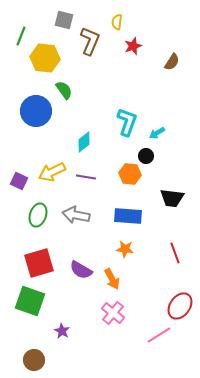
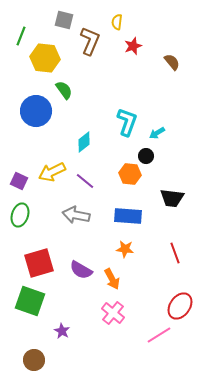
brown semicircle: rotated 72 degrees counterclockwise
purple line: moved 1 px left, 4 px down; rotated 30 degrees clockwise
green ellipse: moved 18 px left
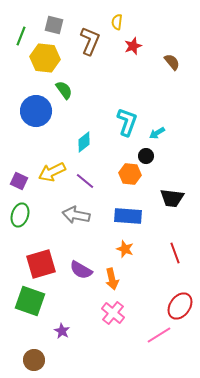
gray square: moved 10 px left, 5 px down
orange star: rotated 12 degrees clockwise
red square: moved 2 px right, 1 px down
orange arrow: rotated 15 degrees clockwise
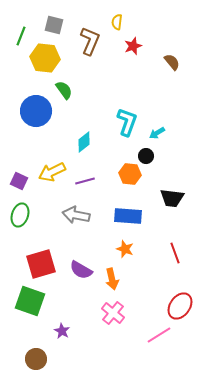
purple line: rotated 54 degrees counterclockwise
brown circle: moved 2 px right, 1 px up
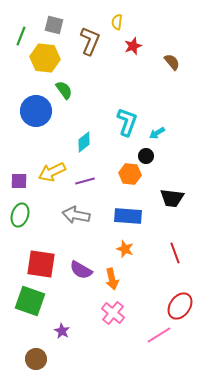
purple square: rotated 24 degrees counterclockwise
red square: rotated 24 degrees clockwise
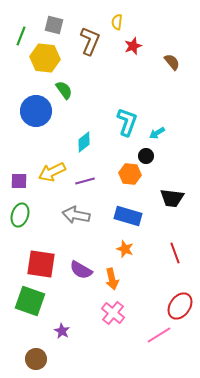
blue rectangle: rotated 12 degrees clockwise
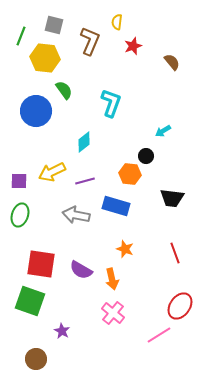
cyan L-shape: moved 16 px left, 19 px up
cyan arrow: moved 6 px right, 2 px up
blue rectangle: moved 12 px left, 10 px up
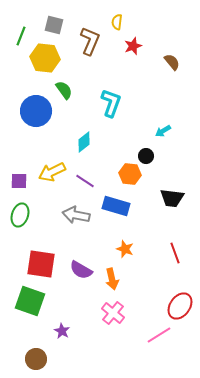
purple line: rotated 48 degrees clockwise
